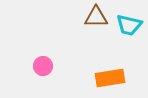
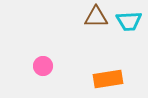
cyan trapezoid: moved 4 px up; rotated 16 degrees counterclockwise
orange rectangle: moved 2 px left, 1 px down
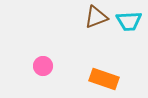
brown triangle: rotated 20 degrees counterclockwise
orange rectangle: moved 4 px left; rotated 28 degrees clockwise
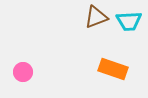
pink circle: moved 20 px left, 6 px down
orange rectangle: moved 9 px right, 10 px up
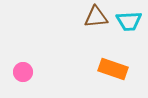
brown triangle: rotated 15 degrees clockwise
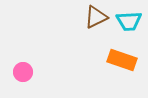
brown triangle: rotated 20 degrees counterclockwise
orange rectangle: moved 9 px right, 9 px up
